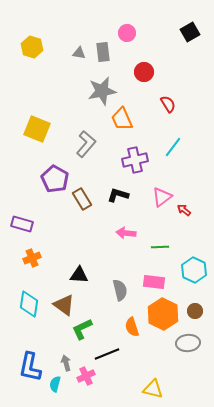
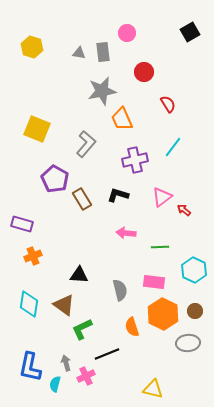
orange cross: moved 1 px right, 2 px up
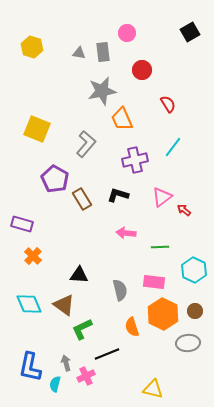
red circle: moved 2 px left, 2 px up
orange cross: rotated 24 degrees counterclockwise
cyan diamond: rotated 32 degrees counterclockwise
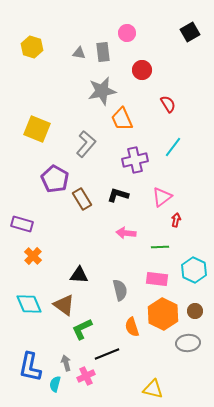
red arrow: moved 8 px left, 10 px down; rotated 64 degrees clockwise
pink rectangle: moved 3 px right, 3 px up
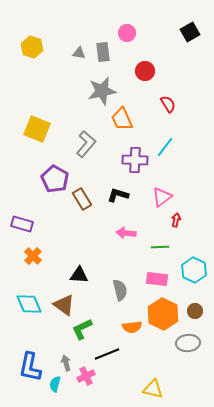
red circle: moved 3 px right, 1 px down
cyan line: moved 8 px left
purple cross: rotated 15 degrees clockwise
orange semicircle: rotated 78 degrees counterclockwise
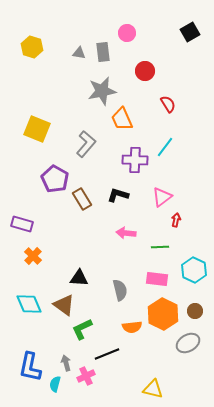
black triangle: moved 3 px down
gray ellipse: rotated 25 degrees counterclockwise
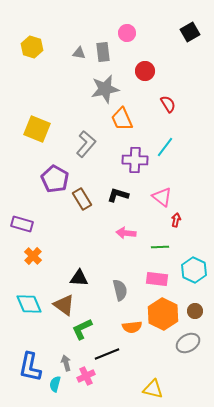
gray star: moved 3 px right, 2 px up
pink triangle: rotated 45 degrees counterclockwise
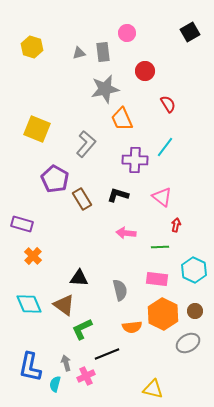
gray triangle: rotated 24 degrees counterclockwise
red arrow: moved 5 px down
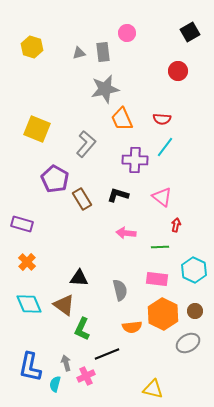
red circle: moved 33 px right
red semicircle: moved 6 px left, 15 px down; rotated 126 degrees clockwise
orange cross: moved 6 px left, 6 px down
green L-shape: rotated 40 degrees counterclockwise
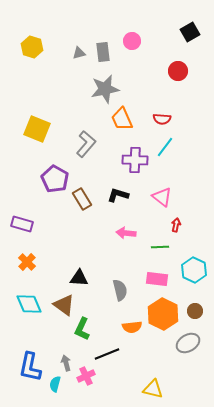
pink circle: moved 5 px right, 8 px down
